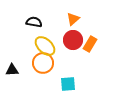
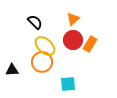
black semicircle: moved 1 px right; rotated 35 degrees clockwise
orange circle: moved 1 px left, 1 px up
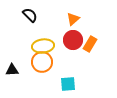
black semicircle: moved 5 px left, 7 px up
yellow ellipse: moved 2 px left; rotated 50 degrees counterclockwise
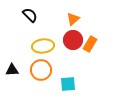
orange circle: moved 1 px left, 8 px down
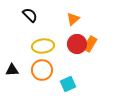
red circle: moved 4 px right, 4 px down
orange circle: moved 1 px right
cyan square: rotated 21 degrees counterclockwise
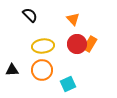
orange triangle: rotated 32 degrees counterclockwise
